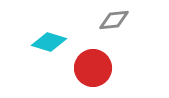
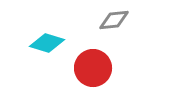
cyan diamond: moved 2 px left, 1 px down
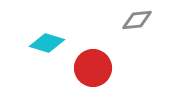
gray diamond: moved 23 px right
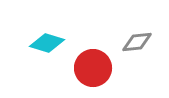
gray diamond: moved 22 px down
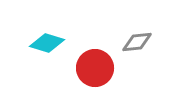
red circle: moved 2 px right
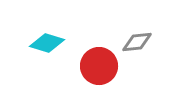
red circle: moved 4 px right, 2 px up
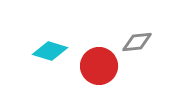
cyan diamond: moved 3 px right, 8 px down
